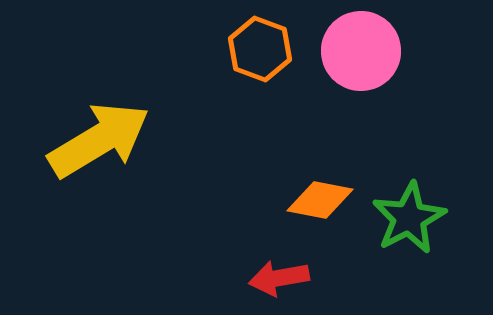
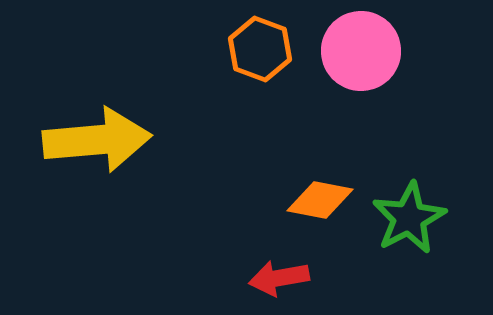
yellow arrow: moved 2 px left; rotated 26 degrees clockwise
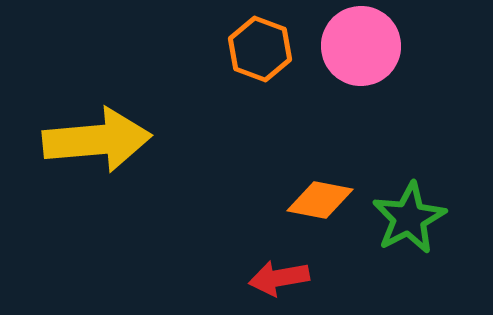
pink circle: moved 5 px up
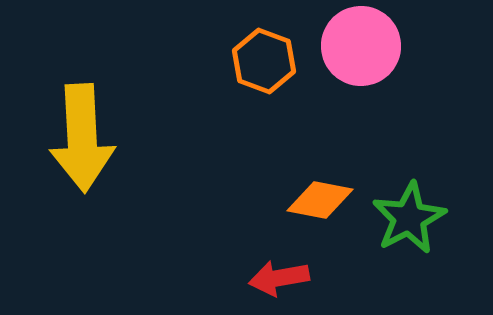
orange hexagon: moved 4 px right, 12 px down
yellow arrow: moved 15 px left, 2 px up; rotated 92 degrees clockwise
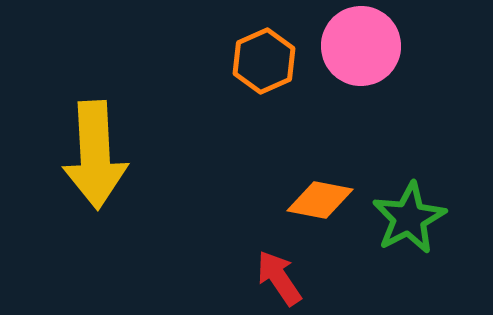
orange hexagon: rotated 16 degrees clockwise
yellow arrow: moved 13 px right, 17 px down
red arrow: rotated 66 degrees clockwise
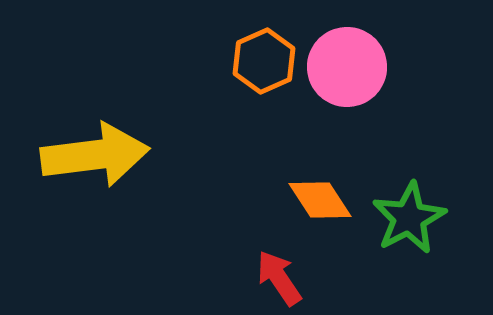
pink circle: moved 14 px left, 21 px down
yellow arrow: rotated 94 degrees counterclockwise
orange diamond: rotated 46 degrees clockwise
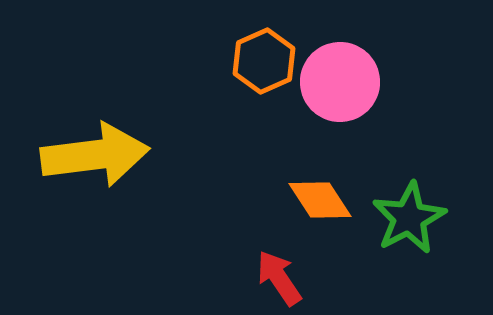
pink circle: moved 7 px left, 15 px down
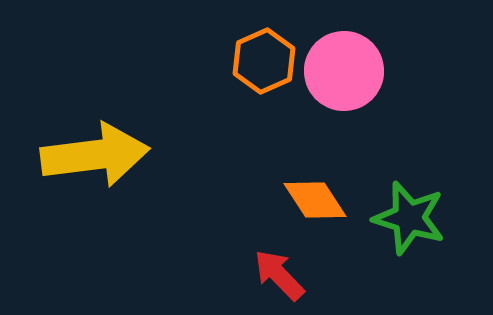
pink circle: moved 4 px right, 11 px up
orange diamond: moved 5 px left
green star: rotated 28 degrees counterclockwise
red arrow: moved 3 px up; rotated 10 degrees counterclockwise
